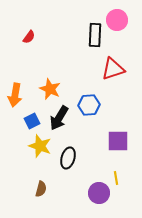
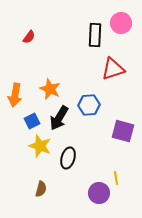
pink circle: moved 4 px right, 3 px down
purple square: moved 5 px right, 10 px up; rotated 15 degrees clockwise
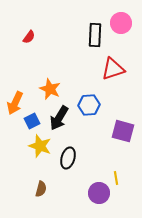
orange arrow: moved 8 px down; rotated 15 degrees clockwise
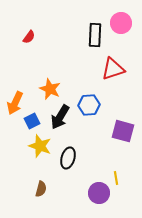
black arrow: moved 1 px right, 1 px up
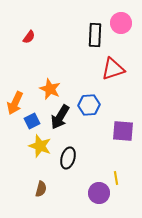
purple square: rotated 10 degrees counterclockwise
